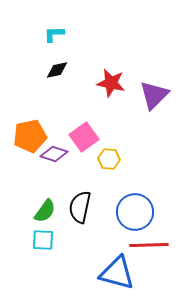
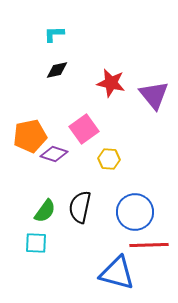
purple triangle: rotated 24 degrees counterclockwise
pink square: moved 8 px up
cyan square: moved 7 px left, 3 px down
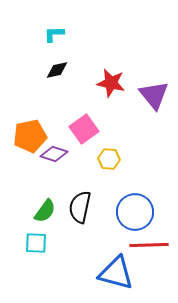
blue triangle: moved 1 px left
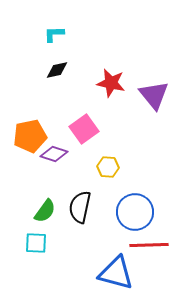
yellow hexagon: moved 1 px left, 8 px down
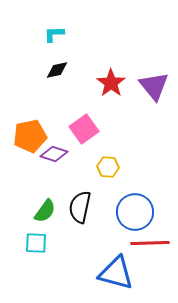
red star: rotated 24 degrees clockwise
purple triangle: moved 9 px up
red line: moved 1 px right, 2 px up
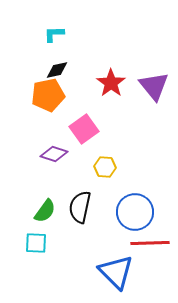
orange pentagon: moved 18 px right, 41 px up
yellow hexagon: moved 3 px left
blue triangle: moved 1 px up; rotated 30 degrees clockwise
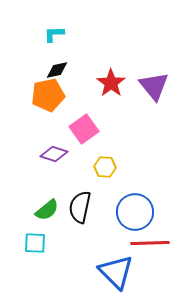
green semicircle: moved 2 px right, 1 px up; rotated 15 degrees clockwise
cyan square: moved 1 px left
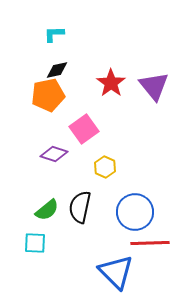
yellow hexagon: rotated 20 degrees clockwise
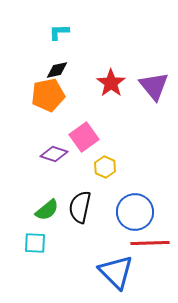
cyan L-shape: moved 5 px right, 2 px up
pink square: moved 8 px down
